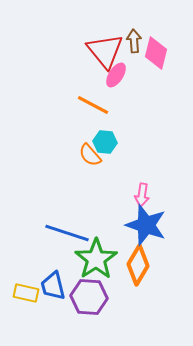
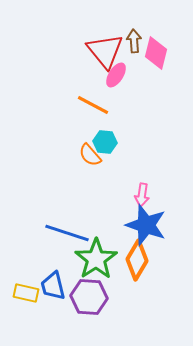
orange diamond: moved 1 px left, 5 px up
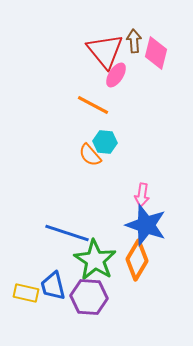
green star: moved 1 px left, 1 px down; rotated 6 degrees counterclockwise
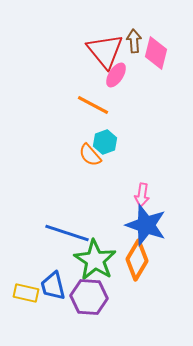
cyan hexagon: rotated 25 degrees counterclockwise
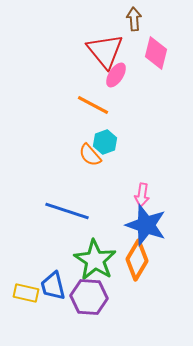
brown arrow: moved 22 px up
blue line: moved 22 px up
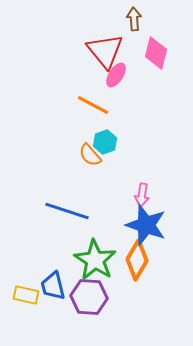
yellow rectangle: moved 2 px down
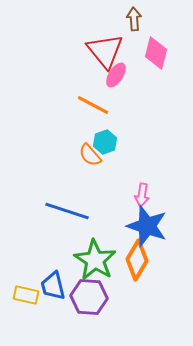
blue star: moved 1 px right, 1 px down
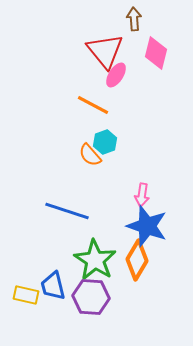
purple hexagon: moved 2 px right
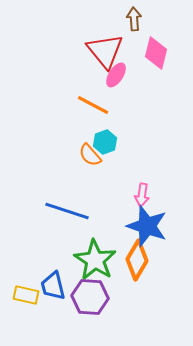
purple hexagon: moved 1 px left
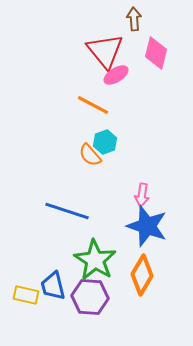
pink ellipse: rotated 25 degrees clockwise
orange diamond: moved 5 px right, 15 px down
